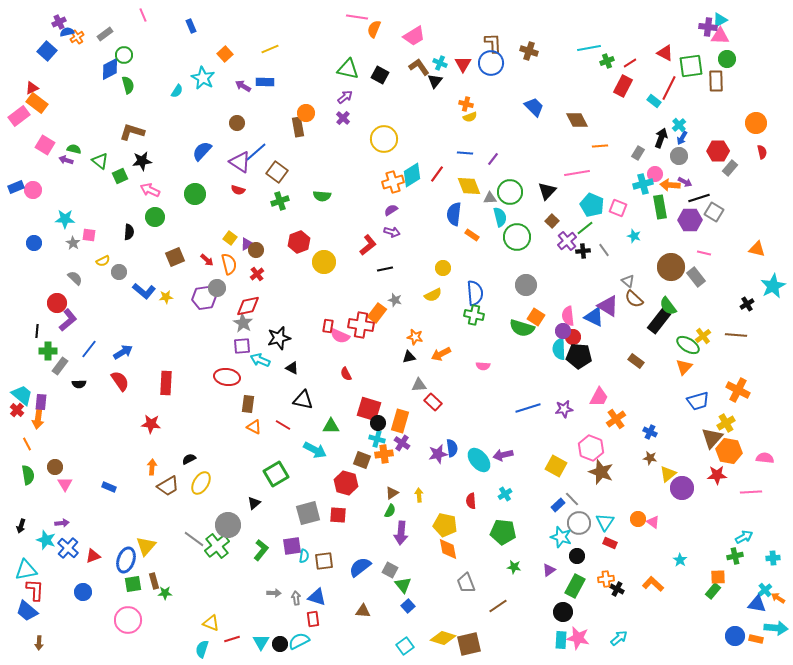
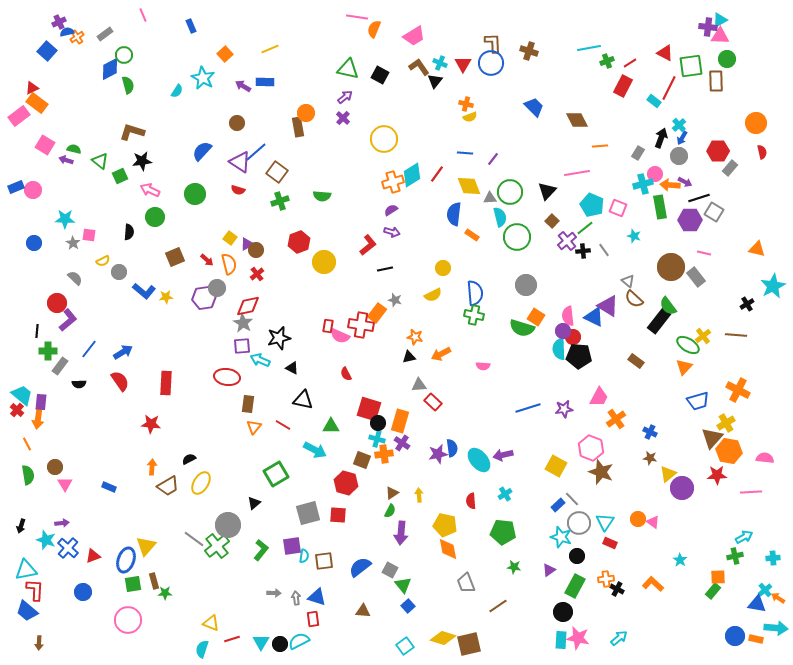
orange triangle at (254, 427): rotated 42 degrees clockwise
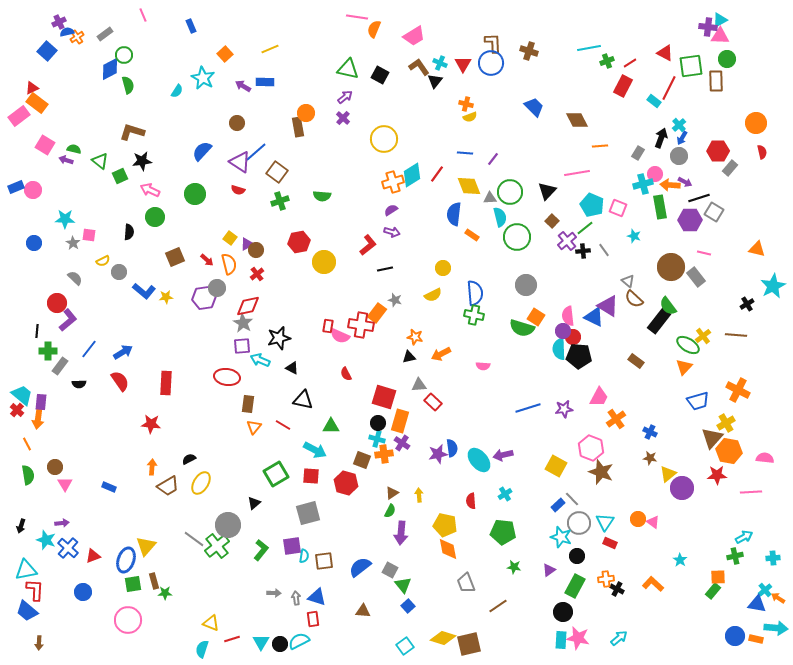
red hexagon at (299, 242): rotated 10 degrees clockwise
red square at (369, 409): moved 15 px right, 12 px up
red square at (338, 515): moved 27 px left, 39 px up
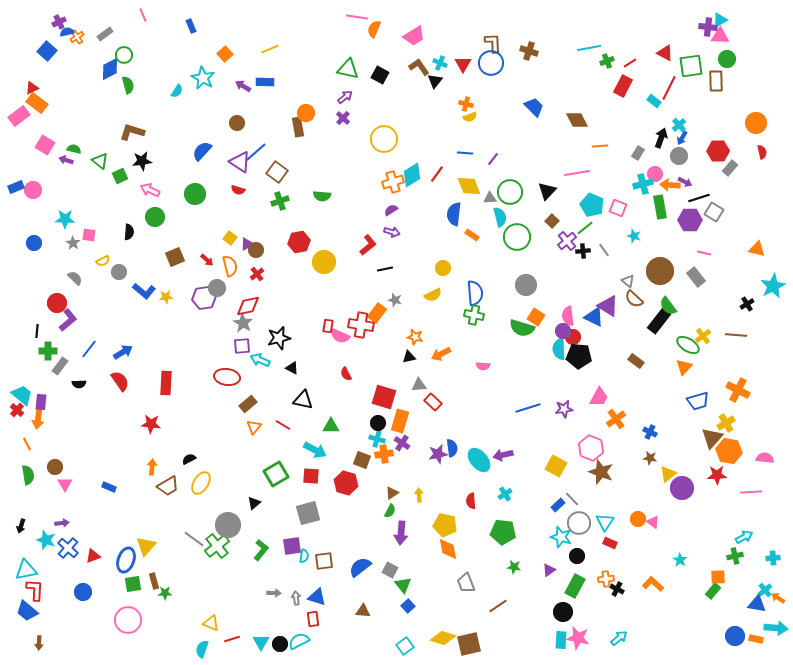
orange semicircle at (229, 264): moved 1 px right, 2 px down
brown circle at (671, 267): moved 11 px left, 4 px down
brown rectangle at (248, 404): rotated 42 degrees clockwise
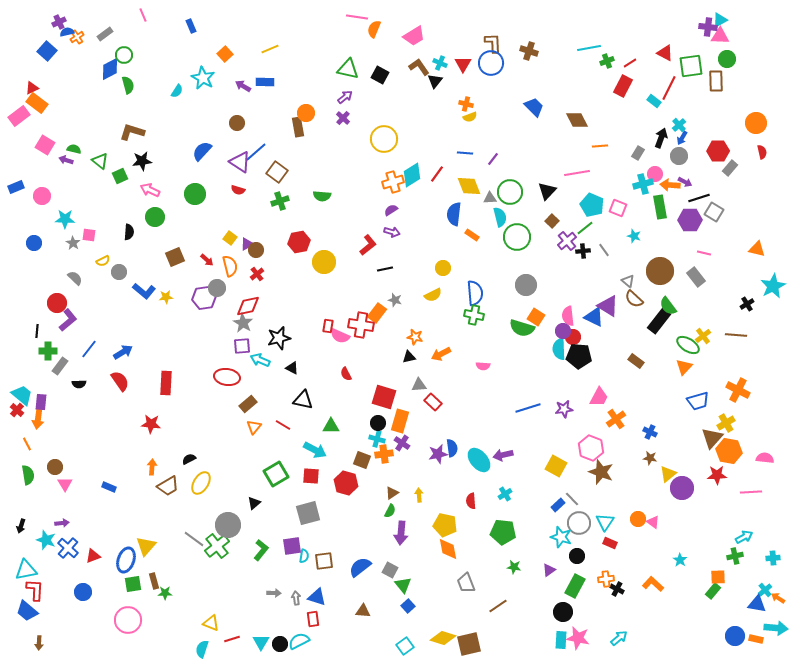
pink circle at (33, 190): moved 9 px right, 6 px down
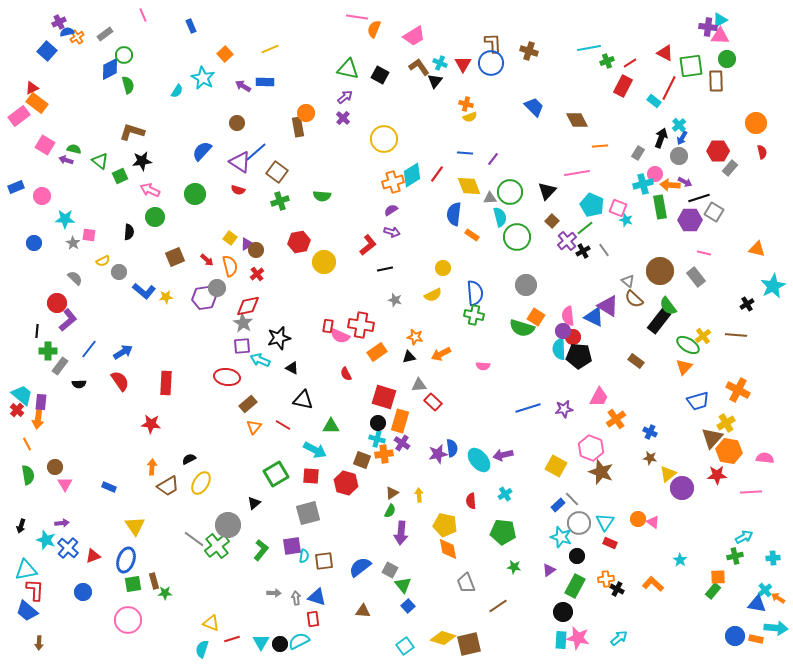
cyan star at (634, 236): moved 8 px left, 16 px up
black cross at (583, 251): rotated 24 degrees counterclockwise
orange rectangle at (377, 313): moved 39 px down; rotated 18 degrees clockwise
yellow triangle at (146, 546): moved 11 px left, 20 px up; rotated 15 degrees counterclockwise
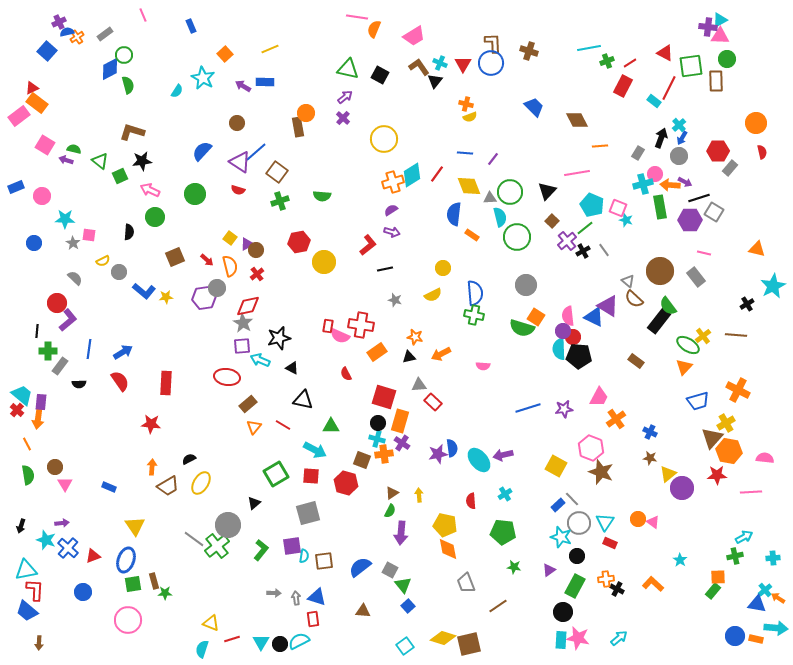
blue line at (89, 349): rotated 30 degrees counterclockwise
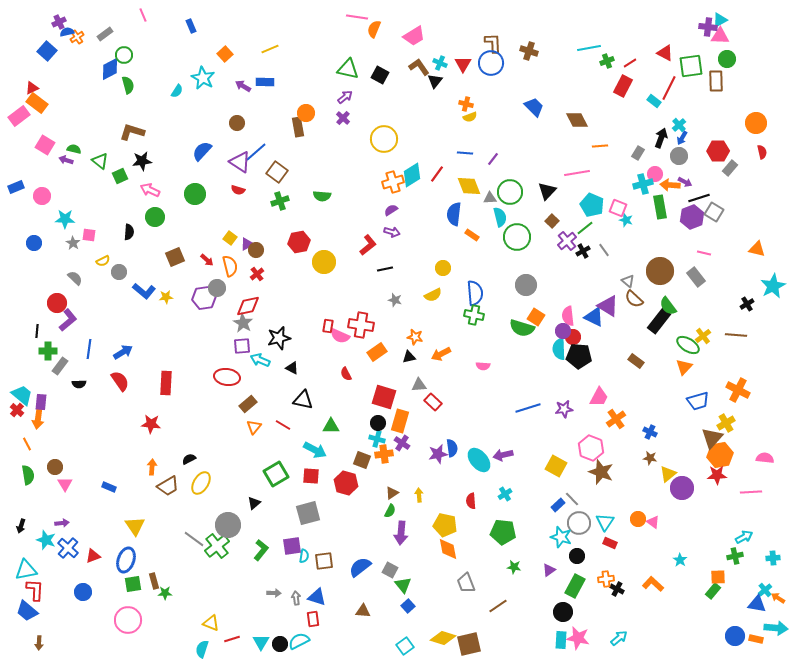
purple hexagon at (690, 220): moved 2 px right, 3 px up; rotated 20 degrees counterclockwise
orange hexagon at (729, 451): moved 9 px left, 4 px down; rotated 20 degrees counterclockwise
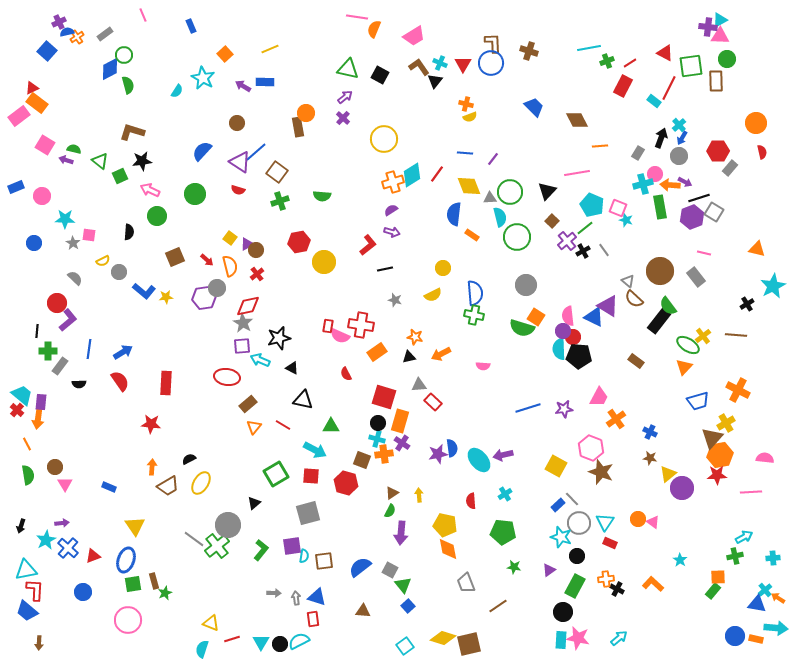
green circle at (155, 217): moved 2 px right, 1 px up
cyan star at (46, 540): rotated 24 degrees clockwise
green star at (165, 593): rotated 24 degrees counterclockwise
